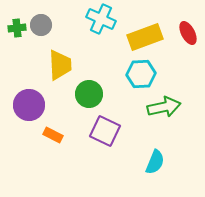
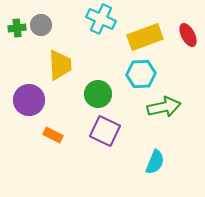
red ellipse: moved 2 px down
green circle: moved 9 px right
purple circle: moved 5 px up
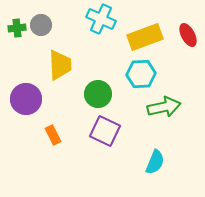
purple circle: moved 3 px left, 1 px up
orange rectangle: rotated 36 degrees clockwise
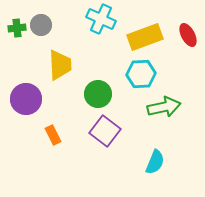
purple square: rotated 12 degrees clockwise
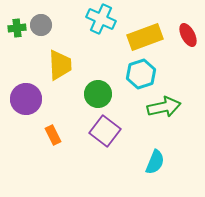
cyan hexagon: rotated 16 degrees counterclockwise
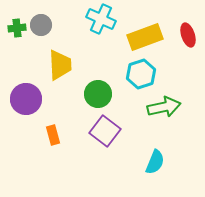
red ellipse: rotated 10 degrees clockwise
orange rectangle: rotated 12 degrees clockwise
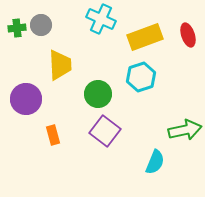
cyan hexagon: moved 3 px down
green arrow: moved 21 px right, 23 px down
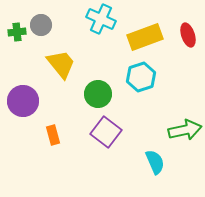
green cross: moved 4 px down
yellow trapezoid: moved 1 px right, 1 px up; rotated 36 degrees counterclockwise
purple circle: moved 3 px left, 2 px down
purple square: moved 1 px right, 1 px down
cyan semicircle: rotated 45 degrees counterclockwise
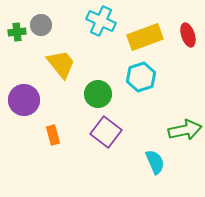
cyan cross: moved 2 px down
purple circle: moved 1 px right, 1 px up
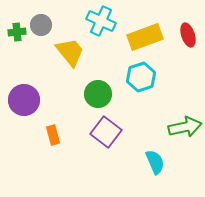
yellow trapezoid: moved 9 px right, 12 px up
green arrow: moved 3 px up
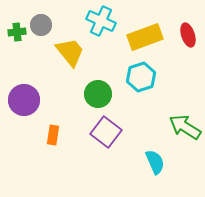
green arrow: rotated 136 degrees counterclockwise
orange rectangle: rotated 24 degrees clockwise
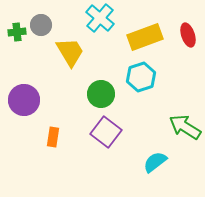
cyan cross: moved 1 px left, 3 px up; rotated 16 degrees clockwise
yellow trapezoid: rotated 8 degrees clockwise
green circle: moved 3 px right
orange rectangle: moved 2 px down
cyan semicircle: rotated 105 degrees counterclockwise
